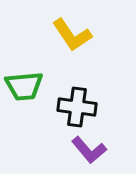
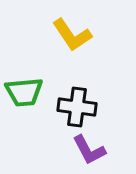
green trapezoid: moved 6 px down
purple L-shape: rotated 12 degrees clockwise
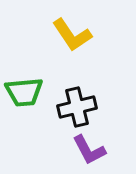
black cross: rotated 21 degrees counterclockwise
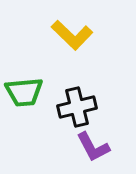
yellow L-shape: rotated 12 degrees counterclockwise
purple L-shape: moved 4 px right, 3 px up
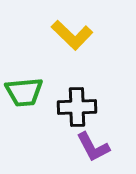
black cross: rotated 12 degrees clockwise
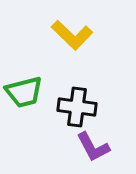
green trapezoid: rotated 9 degrees counterclockwise
black cross: rotated 9 degrees clockwise
